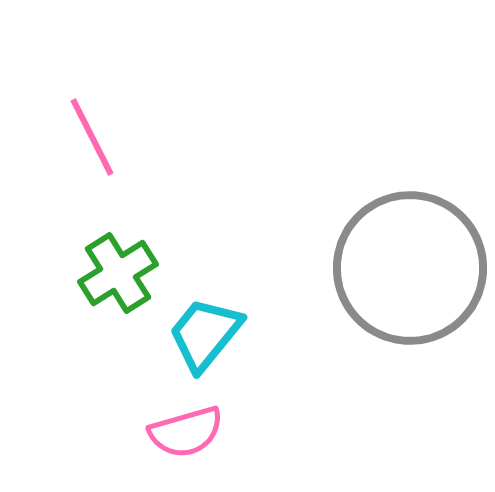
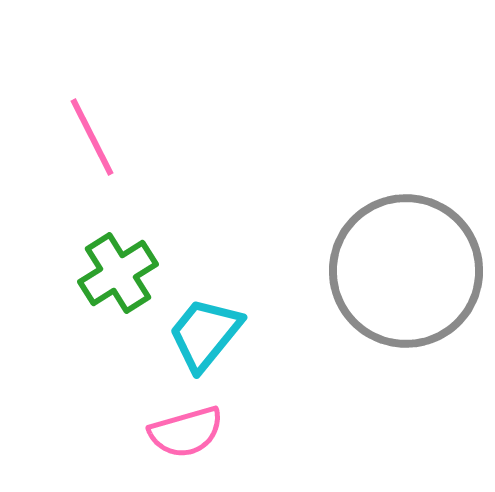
gray circle: moved 4 px left, 3 px down
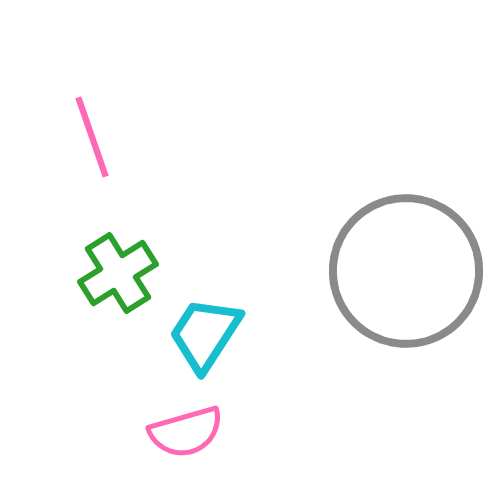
pink line: rotated 8 degrees clockwise
cyan trapezoid: rotated 6 degrees counterclockwise
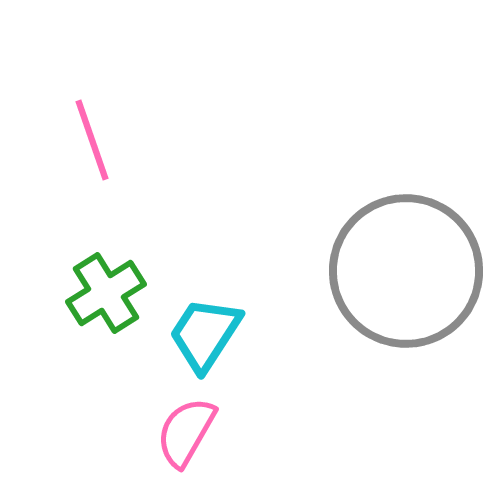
pink line: moved 3 px down
green cross: moved 12 px left, 20 px down
pink semicircle: rotated 136 degrees clockwise
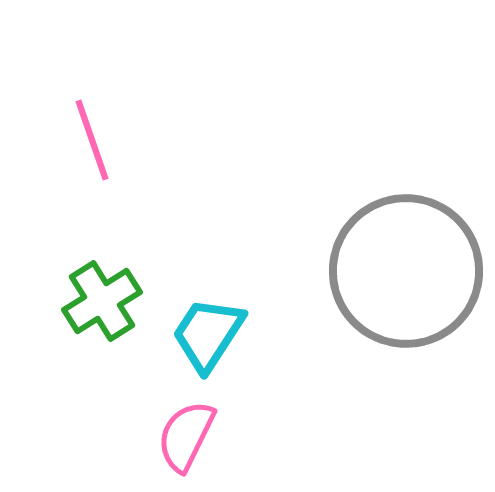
green cross: moved 4 px left, 8 px down
cyan trapezoid: moved 3 px right
pink semicircle: moved 4 px down; rotated 4 degrees counterclockwise
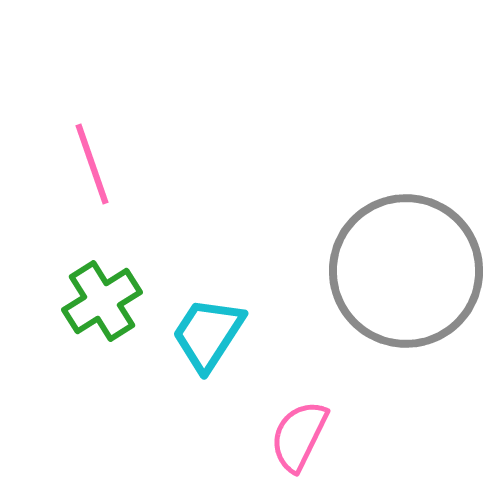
pink line: moved 24 px down
pink semicircle: moved 113 px right
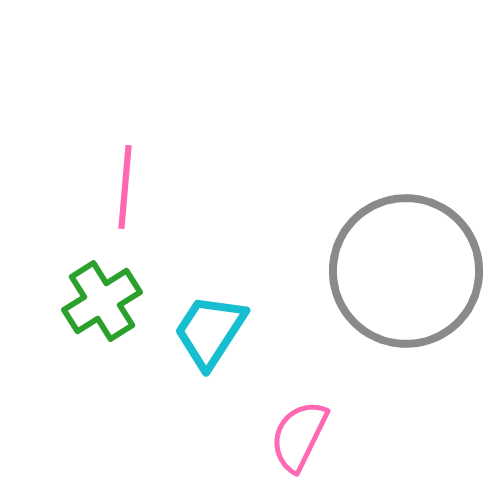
pink line: moved 33 px right, 23 px down; rotated 24 degrees clockwise
cyan trapezoid: moved 2 px right, 3 px up
